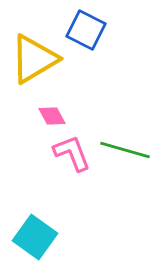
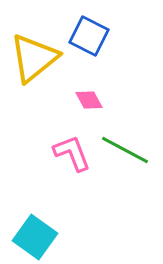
blue square: moved 3 px right, 6 px down
yellow triangle: moved 1 px up; rotated 8 degrees counterclockwise
pink diamond: moved 37 px right, 16 px up
green line: rotated 12 degrees clockwise
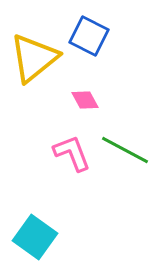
pink diamond: moved 4 px left
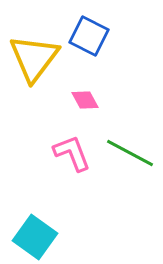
yellow triangle: rotated 14 degrees counterclockwise
green line: moved 5 px right, 3 px down
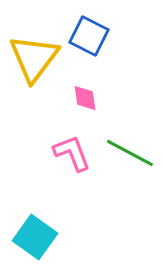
pink diamond: moved 2 px up; rotated 20 degrees clockwise
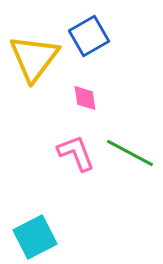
blue square: rotated 33 degrees clockwise
pink L-shape: moved 4 px right
cyan square: rotated 27 degrees clockwise
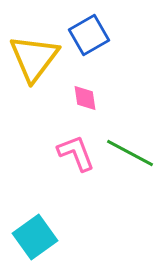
blue square: moved 1 px up
cyan square: rotated 9 degrees counterclockwise
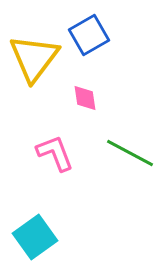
pink L-shape: moved 21 px left
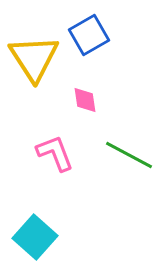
yellow triangle: rotated 10 degrees counterclockwise
pink diamond: moved 2 px down
green line: moved 1 px left, 2 px down
cyan square: rotated 12 degrees counterclockwise
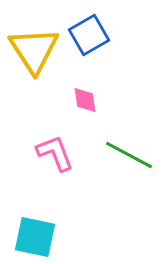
yellow triangle: moved 8 px up
cyan square: rotated 30 degrees counterclockwise
